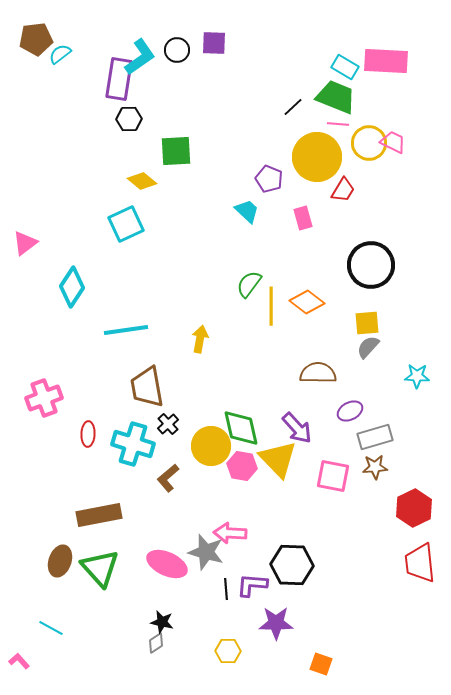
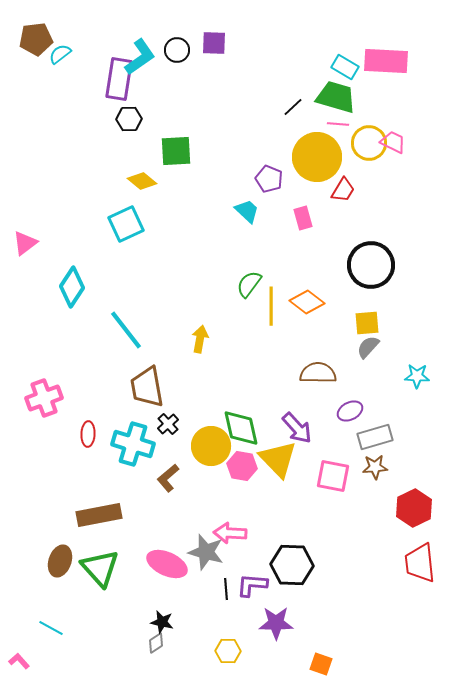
green trapezoid at (336, 97): rotated 6 degrees counterclockwise
cyan line at (126, 330): rotated 60 degrees clockwise
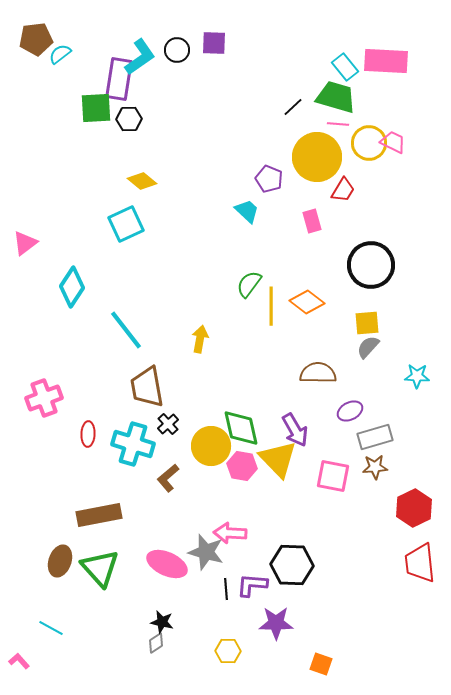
cyan rectangle at (345, 67): rotated 20 degrees clockwise
green square at (176, 151): moved 80 px left, 43 px up
pink rectangle at (303, 218): moved 9 px right, 3 px down
purple arrow at (297, 428): moved 2 px left, 2 px down; rotated 12 degrees clockwise
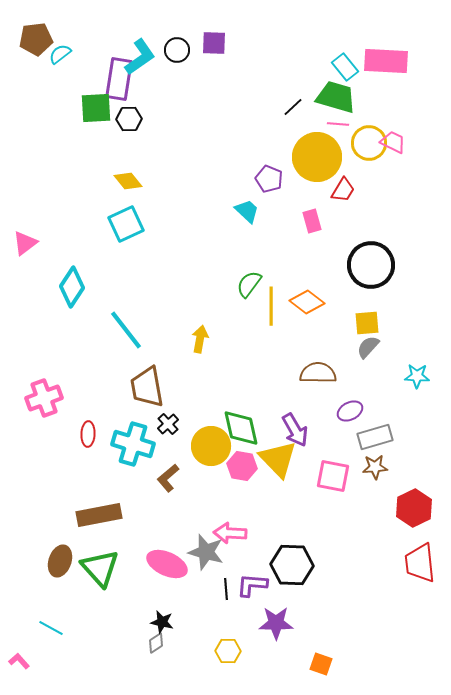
yellow diamond at (142, 181): moved 14 px left; rotated 12 degrees clockwise
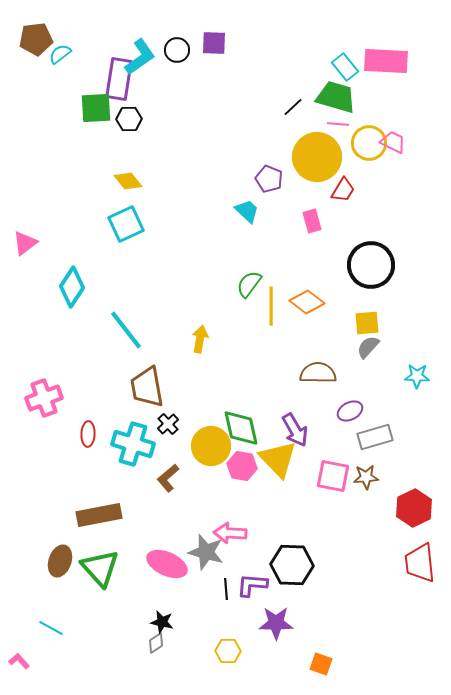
brown star at (375, 467): moved 9 px left, 10 px down
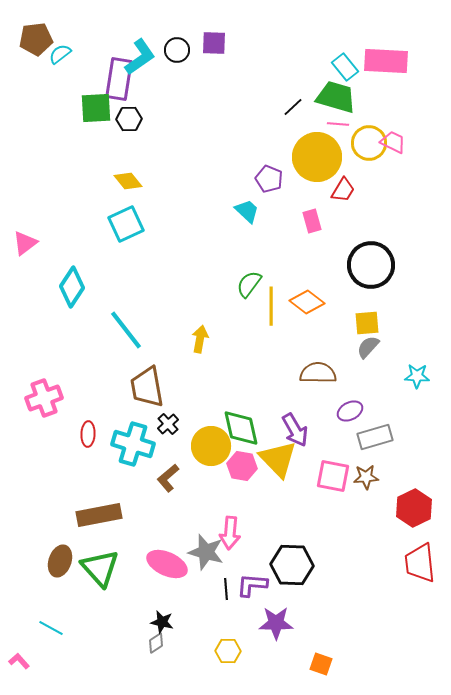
pink arrow at (230, 533): rotated 88 degrees counterclockwise
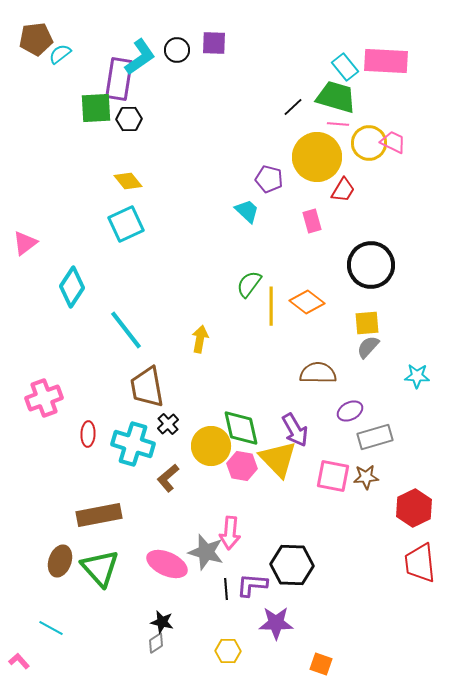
purple pentagon at (269, 179): rotated 8 degrees counterclockwise
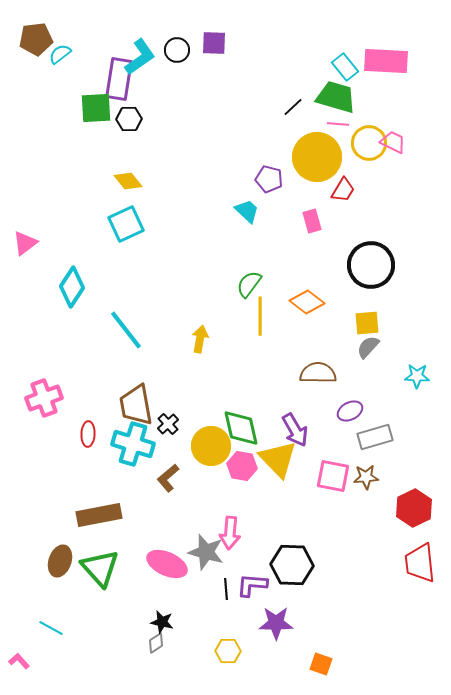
yellow line at (271, 306): moved 11 px left, 10 px down
brown trapezoid at (147, 387): moved 11 px left, 18 px down
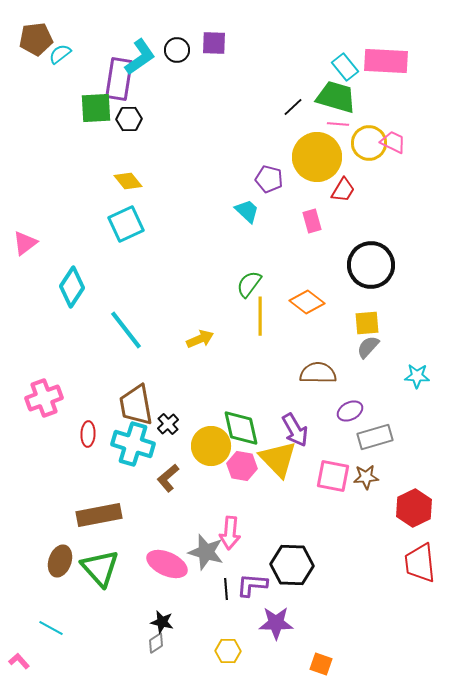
yellow arrow at (200, 339): rotated 56 degrees clockwise
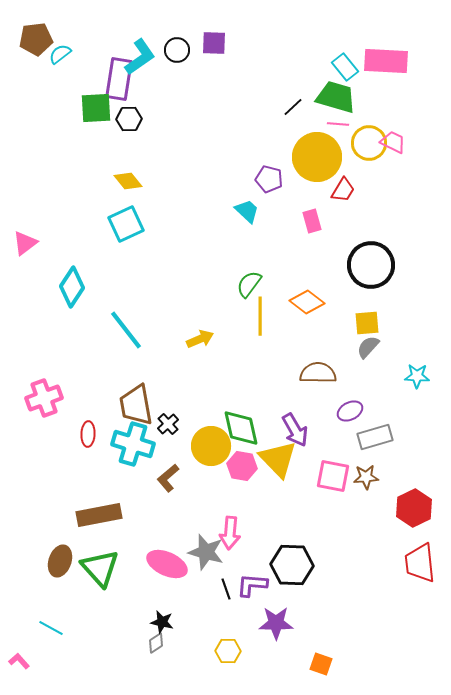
black line at (226, 589): rotated 15 degrees counterclockwise
